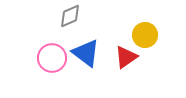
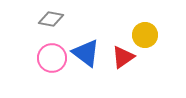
gray diamond: moved 19 px left, 3 px down; rotated 35 degrees clockwise
red triangle: moved 3 px left
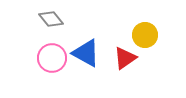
gray diamond: rotated 40 degrees clockwise
blue triangle: rotated 8 degrees counterclockwise
red triangle: moved 2 px right, 1 px down
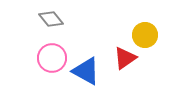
blue triangle: moved 18 px down
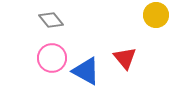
gray diamond: moved 1 px down
yellow circle: moved 11 px right, 20 px up
red triangle: rotated 35 degrees counterclockwise
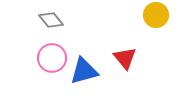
blue triangle: moved 2 px left; rotated 44 degrees counterclockwise
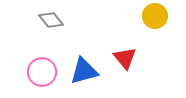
yellow circle: moved 1 px left, 1 px down
pink circle: moved 10 px left, 14 px down
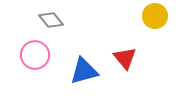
pink circle: moved 7 px left, 17 px up
